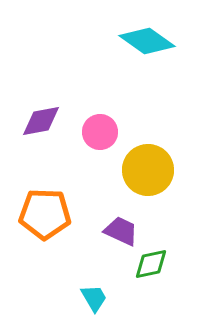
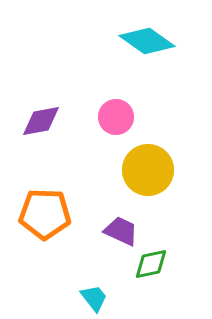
pink circle: moved 16 px right, 15 px up
cyan trapezoid: rotated 8 degrees counterclockwise
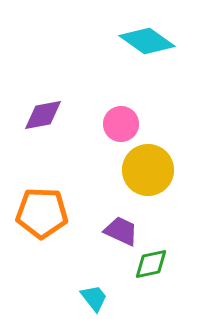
pink circle: moved 5 px right, 7 px down
purple diamond: moved 2 px right, 6 px up
orange pentagon: moved 3 px left, 1 px up
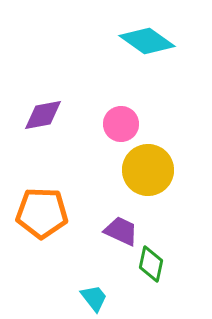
green diamond: rotated 66 degrees counterclockwise
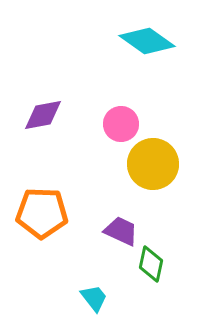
yellow circle: moved 5 px right, 6 px up
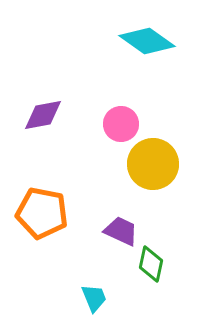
orange pentagon: rotated 9 degrees clockwise
cyan trapezoid: rotated 16 degrees clockwise
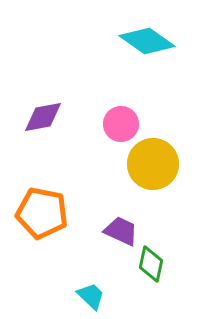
purple diamond: moved 2 px down
cyan trapezoid: moved 3 px left, 2 px up; rotated 24 degrees counterclockwise
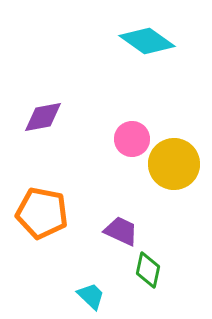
pink circle: moved 11 px right, 15 px down
yellow circle: moved 21 px right
green diamond: moved 3 px left, 6 px down
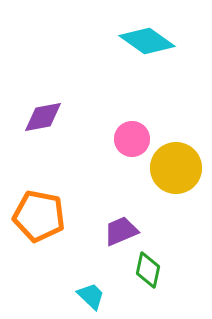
yellow circle: moved 2 px right, 4 px down
orange pentagon: moved 3 px left, 3 px down
purple trapezoid: rotated 48 degrees counterclockwise
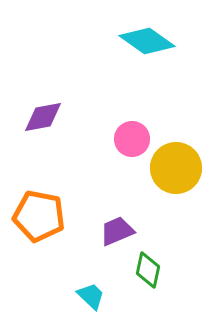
purple trapezoid: moved 4 px left
